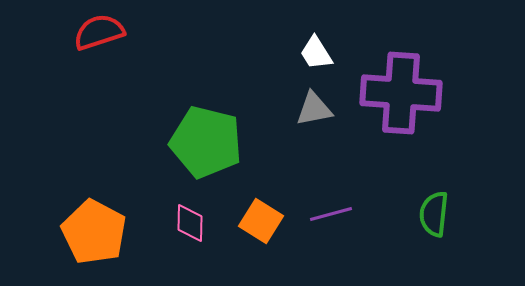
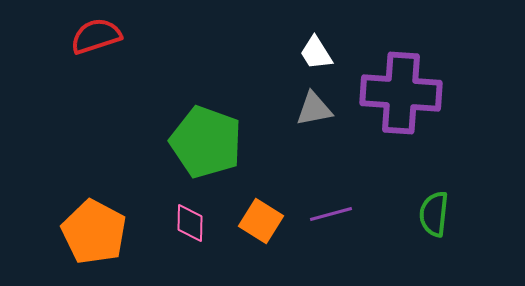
red semicircle: moved 3 px left, 4 px down
green pentagon: rotated 6 degrees clockwise
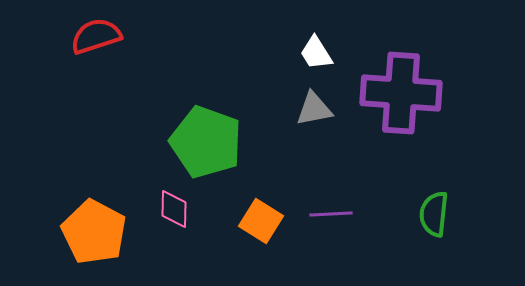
purple line: rotated 12 degrees clockwise
pink diamond: moved 16 px left, 14 px up
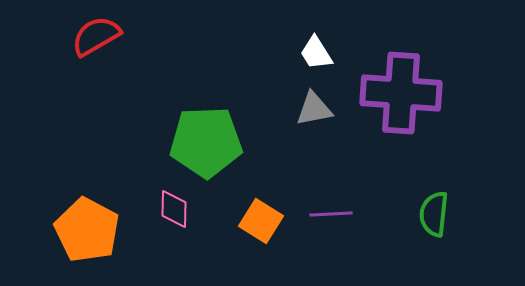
red semicircle: rotated 12 degrees counterclockwise
green pentagon: rotated 22 degrees counterclockwise
orange pentagon: moved 7 px left, 2 px up
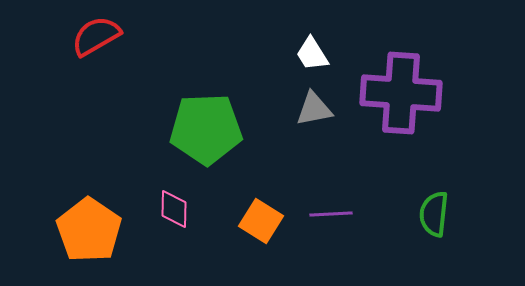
white trapezoid: moved 4 px left, 1 px down
green pentagon: moved 13 px up
orange pentagon: moved 2 px right; rotated 6 degrees clockwise
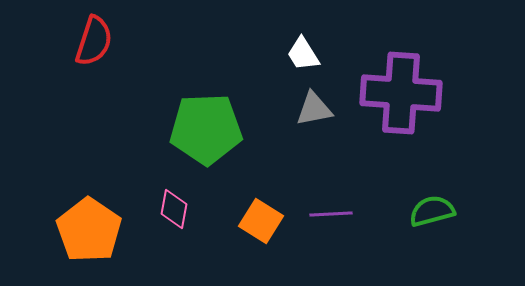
red semicircle: moved 2 px left, 5 px down; rotated 138 degrees clockwise
white trapezoid: moved 9 px left
pink diamond: rotated 9 degrees clockwise
green semicircle: moved 2 px left, 3 px up; rotated 69 degrees clockwise
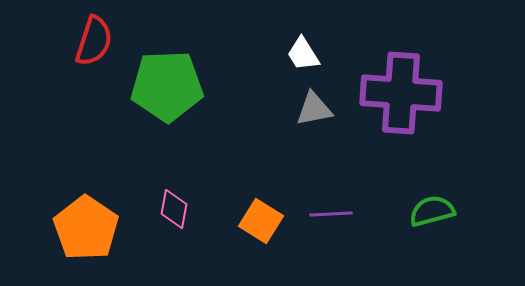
green pentagon: moved 39 px left, 43 px up
orange pentagon: moved 3 px left, 2 px up
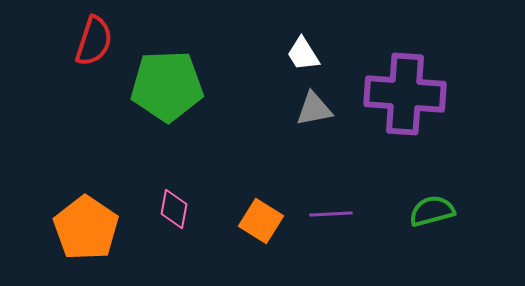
purple cross: moved 4 px right, 1 px down
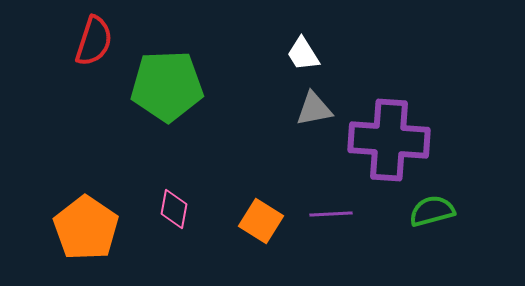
purple cross: moved 16 px left, 46 px down
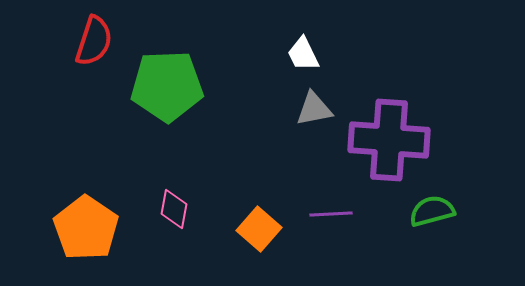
white trapezoid: rotated 6 degrees clockwise
orange square: moved 2 px left, 8 px down; rotated 9 degrees clockwise
